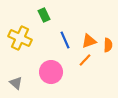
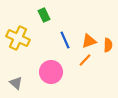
yellow cross: moved 2 px left
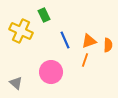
yellow cross: moved 3 px right, 7 px up
orange line: rotated 24 degrees counterclockwise
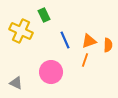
gray triangle: rotated 16 degrees counterclockwise
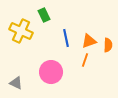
blue line: moved 1 px right, 2 px up; rotated 12 degrees clockwise
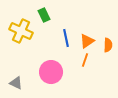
orange triangle: moved 2 px left; rotated 14 degrees counterclockwise
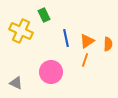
orange semicircle: moved 1 px up
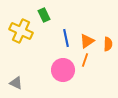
pink circle: moved 12 px right, 2 px up
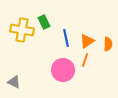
green rectangle: moved 7 px down
yellow cross: moved 1 px right, 1 px up; rotated 15 degrees counterclockwise
gray triangle: moved 2 px left, 1 px up
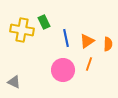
orange line: moved 4 px right, 4 px down
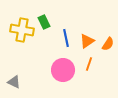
orange semicircle: rotated 32 degrees clockwise
